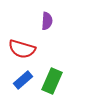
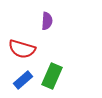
green rectangle: moved 5 px up
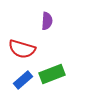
green rectangle: moved 2 px up; rotated 45 degrees clockwise
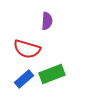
red semicircle: moved 5 px right
blue rectangle: moved 1 px right, 1 px up
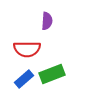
red semicircle: rotated 16 degrees counterclockwise
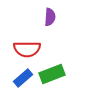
purple semicircle: moved 3 px right, 4 px up
blue rectangle: moved 1 px left, 1 px up
